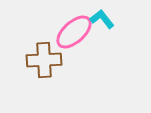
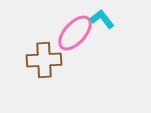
pink ellipse: moved 1 px right, 1 px down; rotated 6 degrees counterclockwise
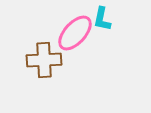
cyan L-shape: rotated 130 degrees counterclockwise
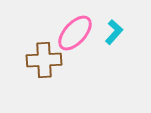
cyan L-shape: moved 12 px right, 13 px down; rotated 150 degrees counterclockwise
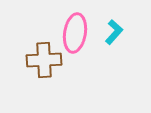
pink ellipse: rotated 33 degrees counterclockwise
